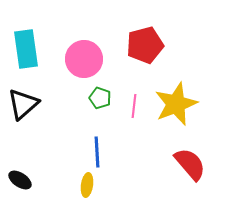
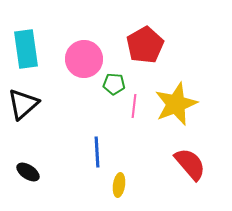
red pentagon: rotated 15 degrees counterclockwise
green pentagon: moved 14 px right, 14 px up; rotated 15 degrees counterclockwise
black ellipse: moved 8 px right, 8 px up
yellow ellipse: moved 32 px right
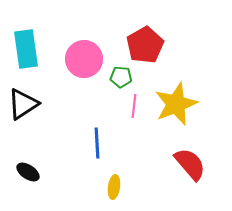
green pentagon: moved 7 px right, 7 px up
black triangle: rotated 8 degrees clockwise
blue line: moved 9 px up
yellow ellipse: moved 5 px left, 2 px down
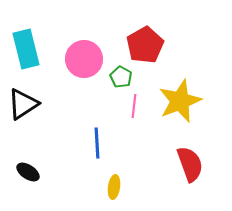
cyan rectangle: rotated 6 degrees counterclockwise
green pentagon: rotated 25 degrees clockwise
yellow star: moved 4 px right, 3 px up
red semicircle: rotated 21 degrees clockwise
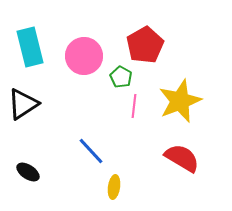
cyan rectangle: moved 4 px right, 2 px up
pink circle: moved 3 px up
blue line: moved 6 px left, 8 px down; rotated 40 degrees counterclockwise
red semicircle: moved 8 px left, 6 px up; rotated 39 degrees counterclockwise
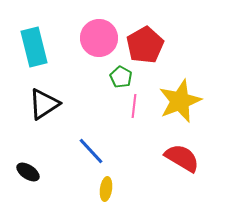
cyan rectangle: moved 4 px right
pink circle: moved 15 px right, 18 px up
black triangle: moved 21 px right
yellow ellipse: moved 8 px left, 2 px down
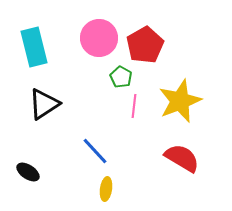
blue line: moved 4 px right
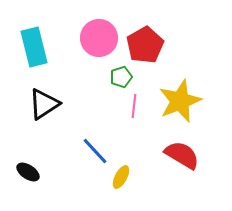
green pentagon: rotated 25 degrees clockwise
red semicircle: moved 3 px up
yellow ellipse: moved 15 px right, 12 px up; rotated 20 degrees clockwise
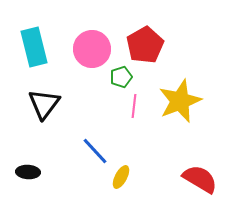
pink circle: moved 7 px left, 11 px down
black triangle: rotated 20 degrees counterclockwise
red semicircle: moved 18 px right, 24 px down
black ellipse: rotated 30 degrees counterclockwise
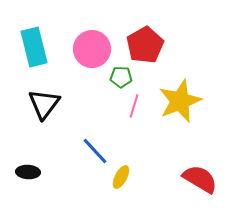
green pentagon: rotated 20 degrees clockwise
pink line: rotated 10 degrees clockwise
